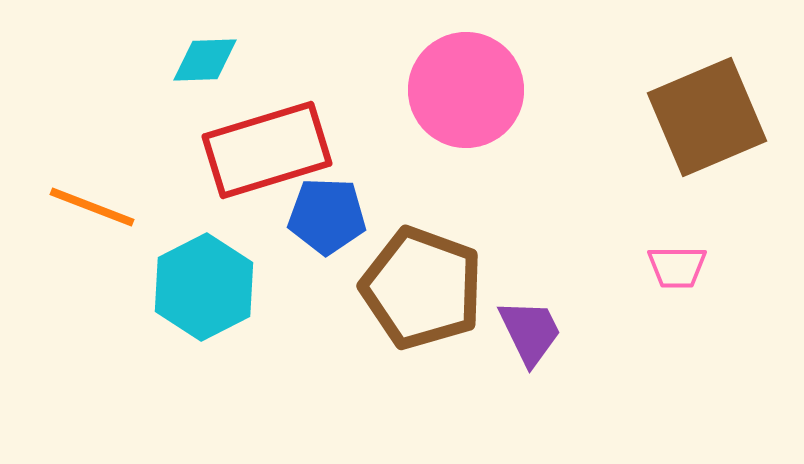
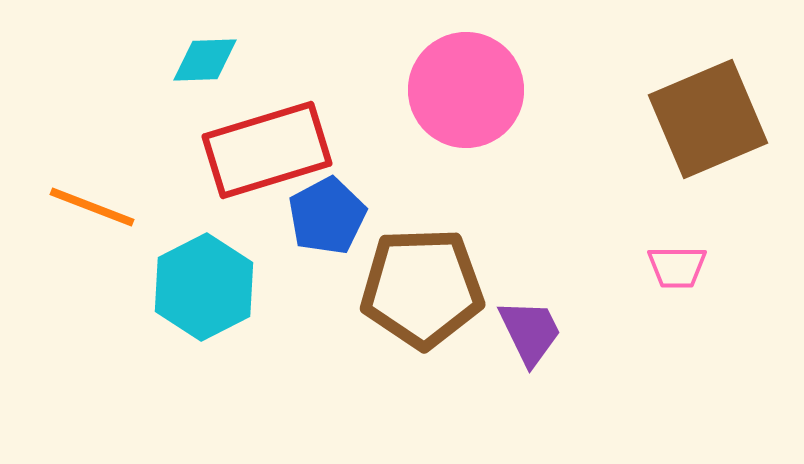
brown square: moved 1 px right, 2 px down
blue pentagon: rotated 30 degrees counterclockwise
brown pentagon: rotated 22 degrees counterclockwise
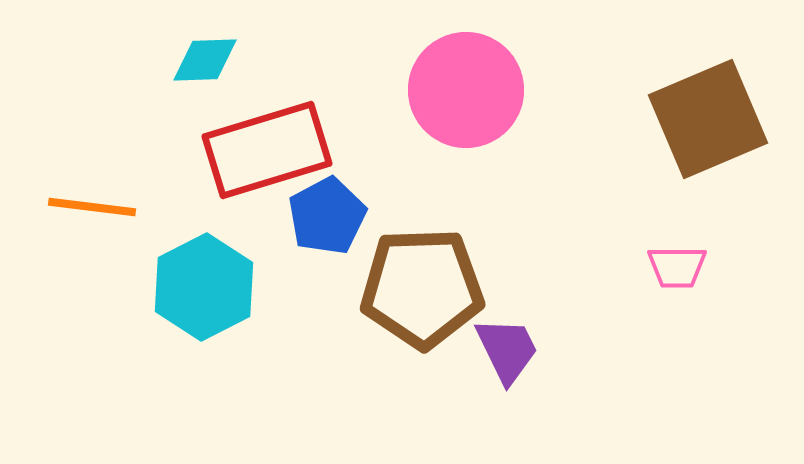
orange line: rotated 14 degrees counterclockwise
purple trapezoid: moved 23 px left, 18 px down
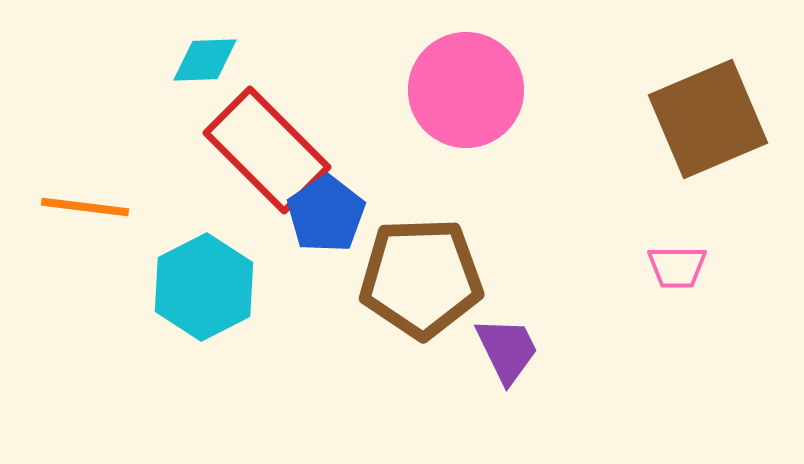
red rectangle: rotated 62 degrees clockwise
orange line: moved 7 px left
blue pentagon: moved 1 px left, 2 px up; rotated 6 degrees counterclockwise
brown pentagon: moved 1 px left, 10 px up
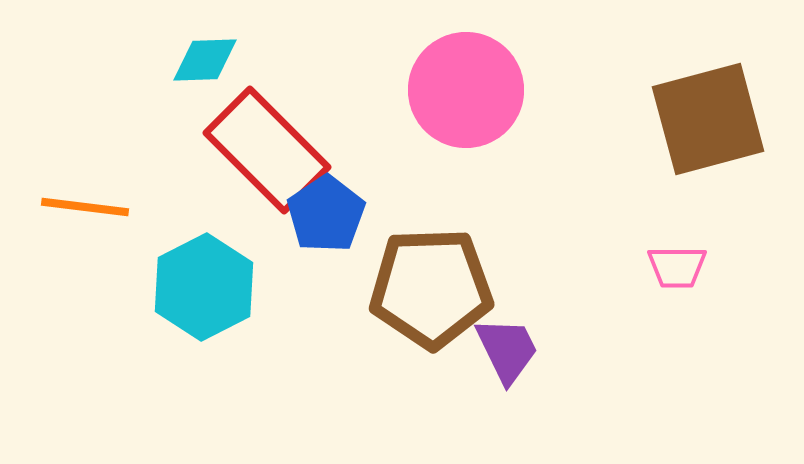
brown square: rotated 8 degrees clockwise
brown pentagon: moved 10 px right, 10 px down
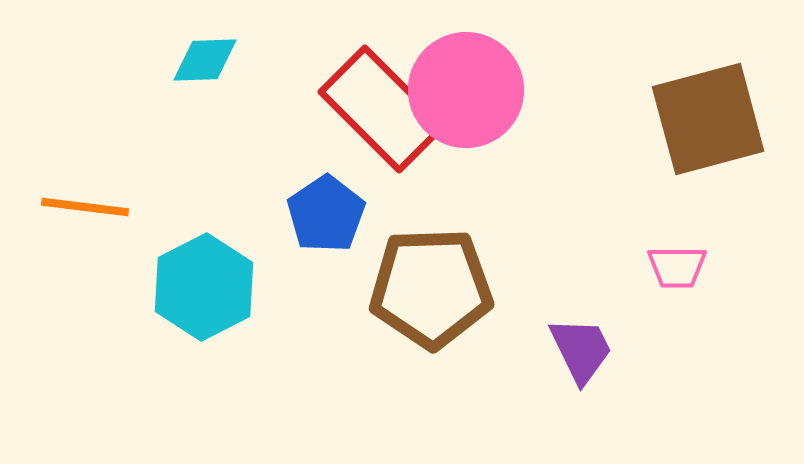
red rectangle: moved 115 px right, 41 px up
purple trapezoid: moved 74 px right
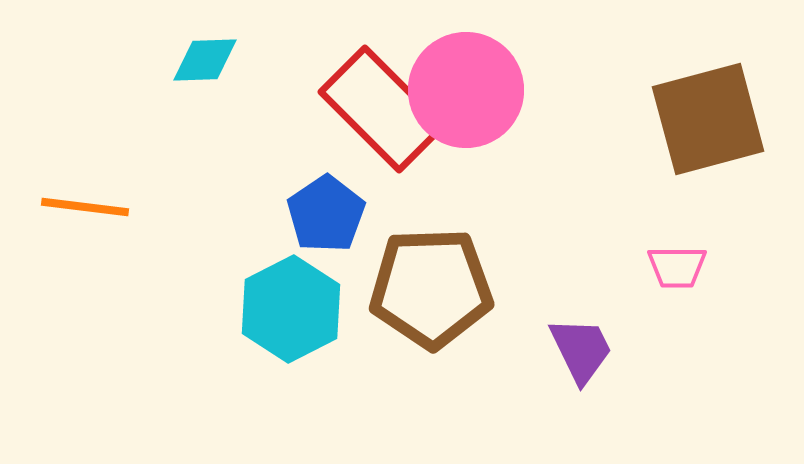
cyan hexagon: moved 87 px right, 22 px down
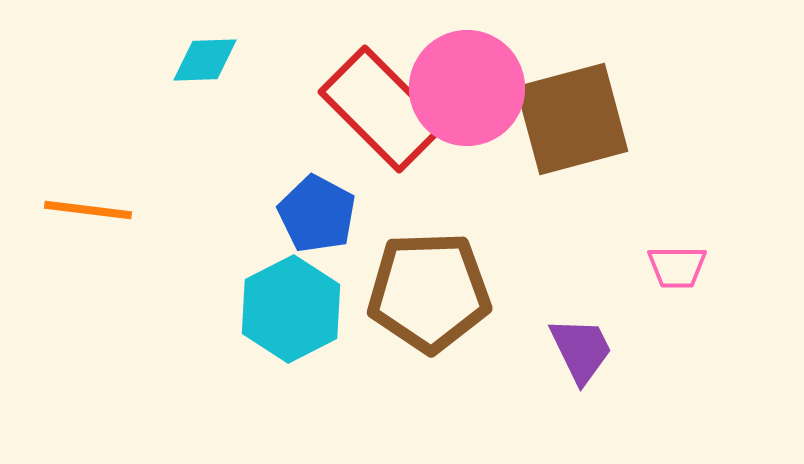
pink circle: moved 1 px right, 2 px up
brown square: moved 136 px left
orange line: moved 3 px right, 3 px down
blue pentagon: moved 9 px left; rotated 10 degrees counterclockwise
brown pentagon: moved 2 px left, 4 px down
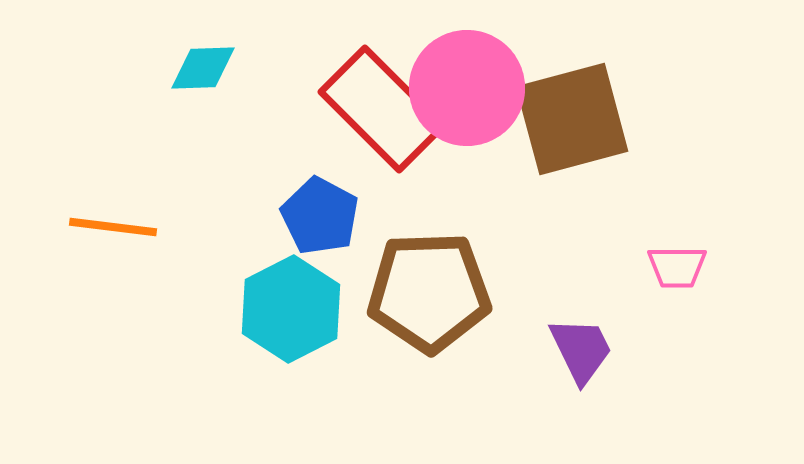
cyan diamond: moved 2 px left, 8 px down
orange line: moved 25 px right, 17 px down
blue pentagon: moved 3 px right, 2 px down
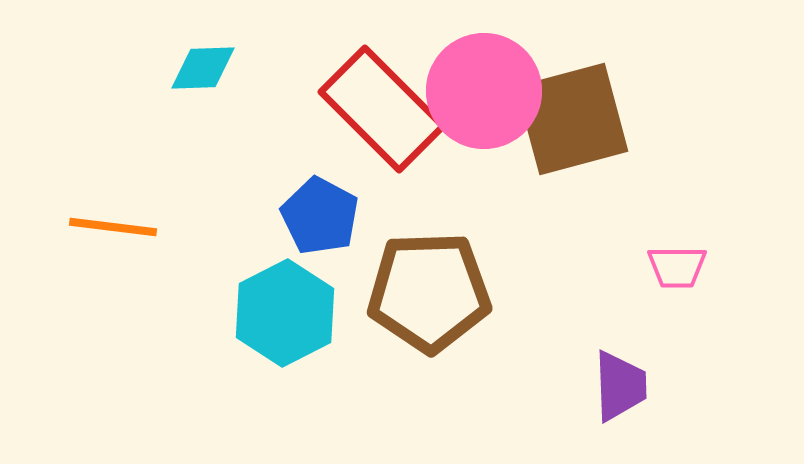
pink circle: moved 17 px right, 3 px down
cyan hexagon: moved 6 px left, 4 px down
purple trapezoid: moved 39 px right, 36 px down; rotated 24 degrees clockwise
